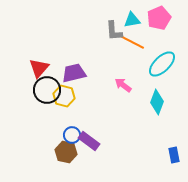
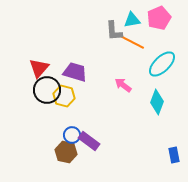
purple trapezoid: moved 1 px right, 1 px up; rotated 30 degrees clockwise
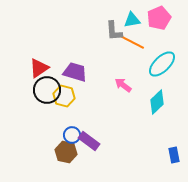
red triangle: rotated 15 degrees clockwise
cyan diamond: rotated 25 degrees clockwise
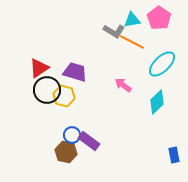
pink pentagon: rotated 15 degrees counterclockwise
gray L-shape: rotated 55 degrees counterclockwise
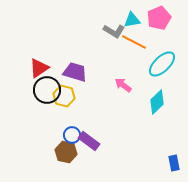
pink pentagon: rotated 15 degrees clockwise
orange line: moved 2 px right
blue rectangle: moved 8 px down
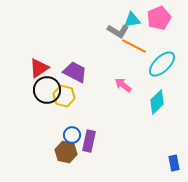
gray L-shape: moved 4 px right
orange line: moved 4 px down
purple trapezoid: rotated 10 degrees clockwise
purple rectangle: rotated 65 degrees clockwise
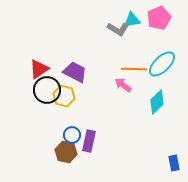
gray L-shape: moved 2 px up
orange line: moved 23 px down; rotated 25 degrees counterclockwise
red triangle: moved 1 px down
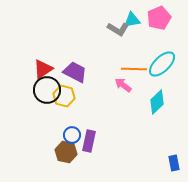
red triangle: moved 4 px right
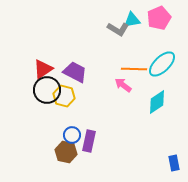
cyan diamond: rotated 10 degrees clockwise
